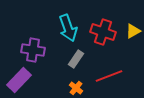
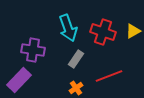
orange cross: rotated 16 degrees clockwise
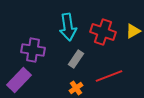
cyan arrow: moved 1 px up; rotated 12 degrees clockwise
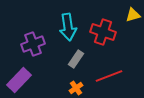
yellow triangle: moved 16 px up; rotated 14 degrees clockwise
purple cross: moved 6 px up; rotated 30 degrees counterclockwise
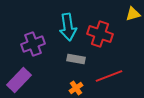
yellow triangle: moved 1 px up
red cross: moved 3 px left, 2 px down
gray rectangle: rotated 66 degrees clockwise
